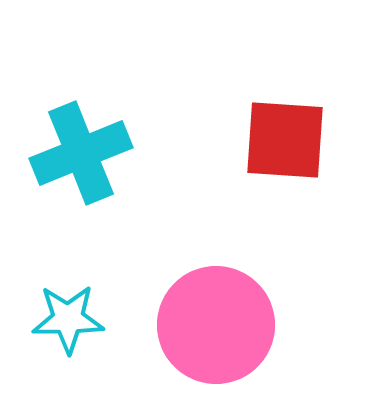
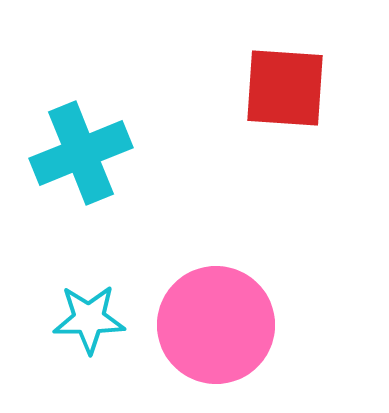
red square: moved 52 px up
cyan star: moved 21 px right
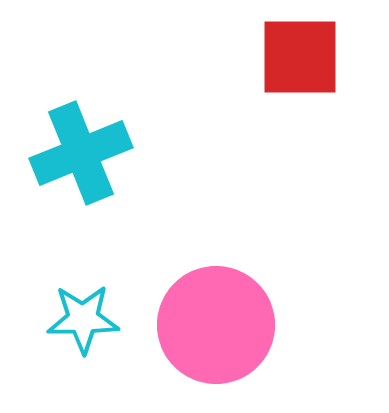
red square: moved 15 px right, 31 px up; rotated 4 degrees counterclockwise
cyan star: moved 6 px left
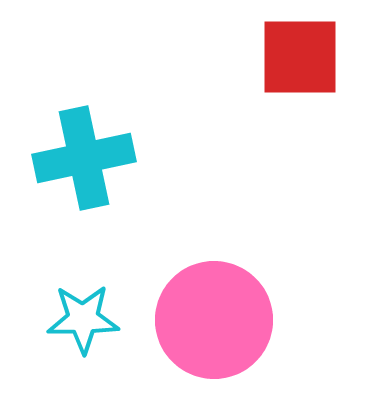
cyan cross: moved 3 px right, 5 px down; rotated 10 degrees clockwise
pink circle: moved 2 px left, 5 px up
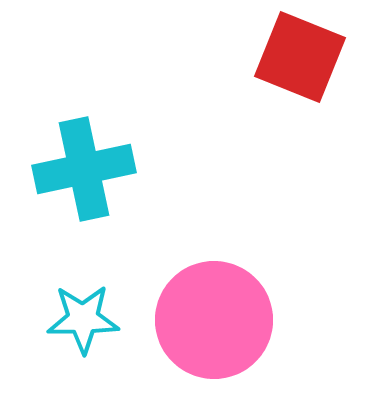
red square: rotated 22 degrees clockwise
cyan cross: moved 11 px down
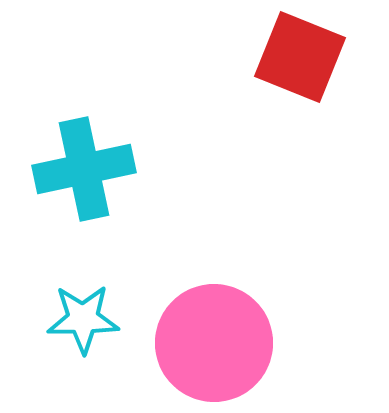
pink circle: moved 23 px down
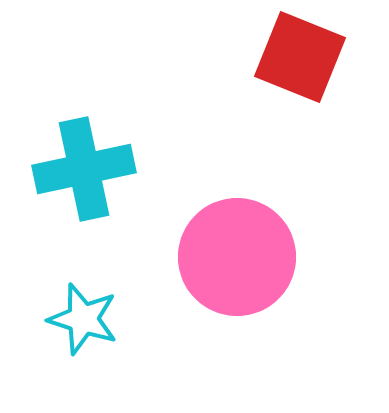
cyan star: rotated 18 degrees clockwise
pink circle: moved 23 px right, 86 px up
